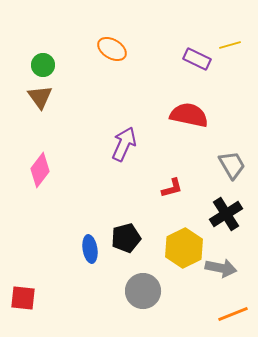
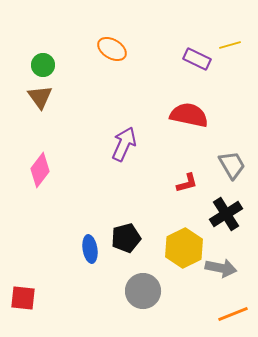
red L-shape: moved 15 px right, 5 px up
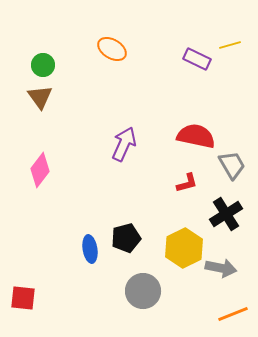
red semicircle: moved 7 px right, 21 px down
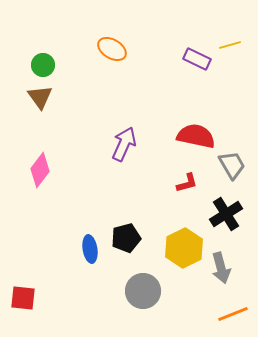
gray arrow: rotated 64 degrees clockwise
